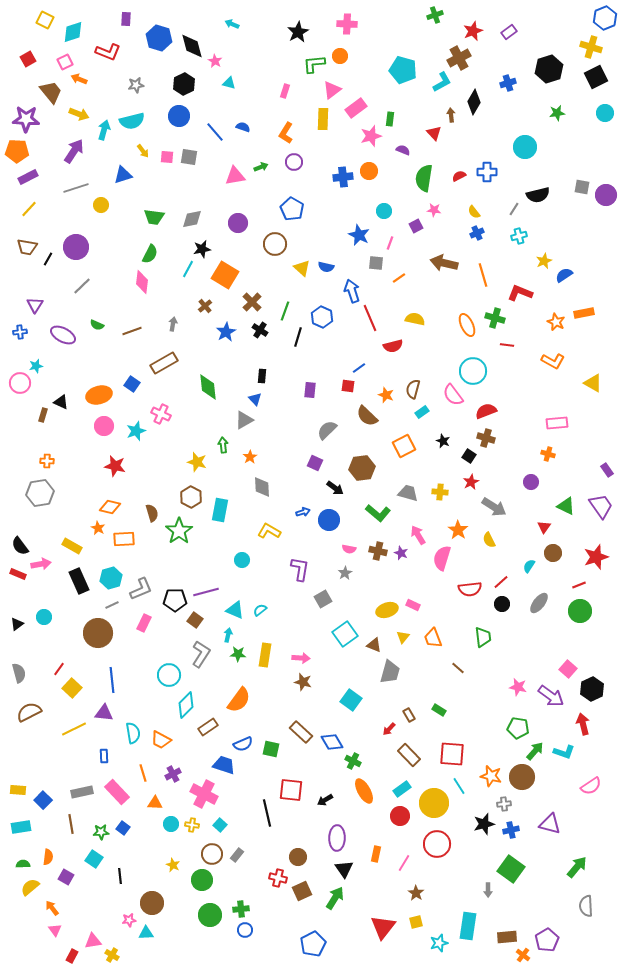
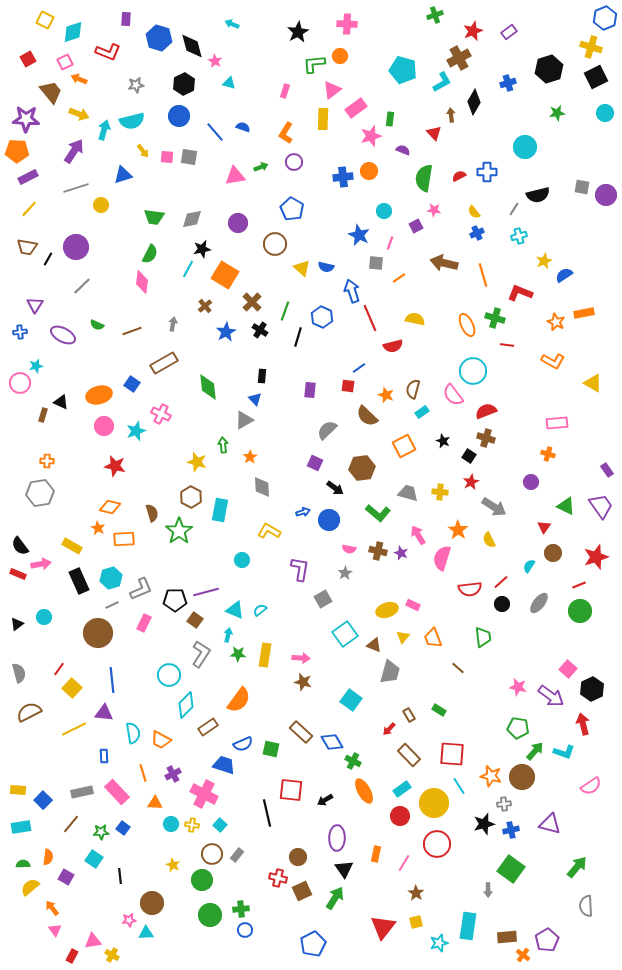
brown line at (71, 824): rotated 48 degrees clockwise
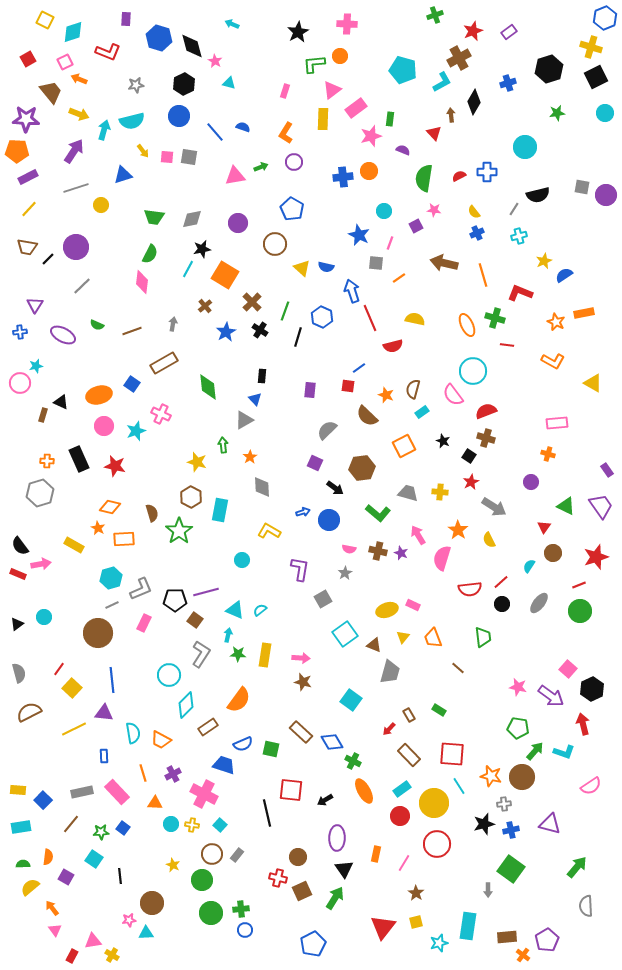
black line at (48, 259): rotated 16 degrees clockwise
gray hexagon at (40, 493): rotated 8 degrees counterclockwise
yellow rectangle at (72, 546): moved 2 px right, 1 px up
black rectangle at (79, 581): moved 122 px up
green circle at (210, 915): moved 1 px right, 2 px up
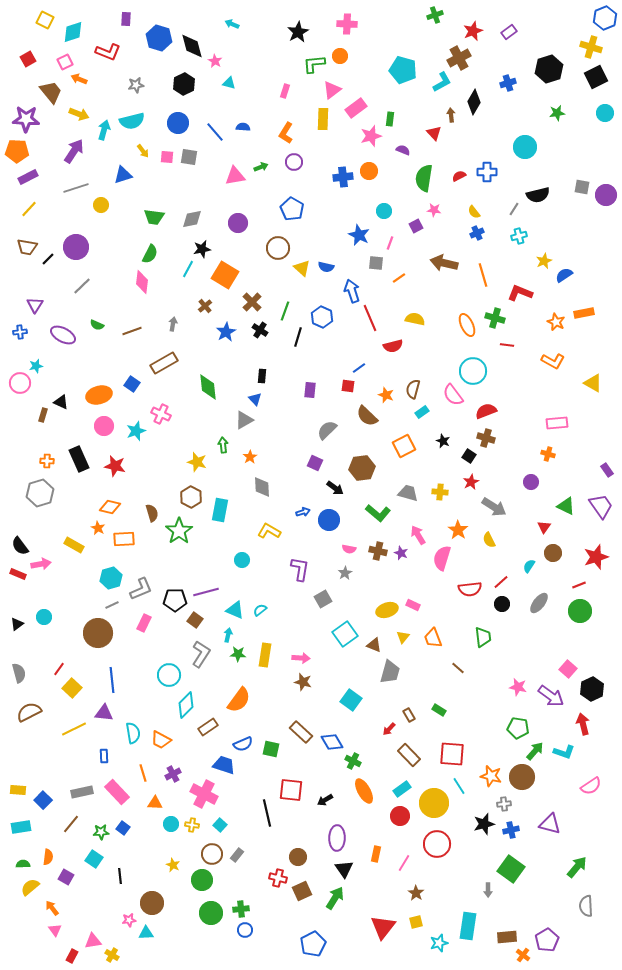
blue circle at (179, 116): moved 1 px left, 7 px down
blue semicircle at (243, 127): rotated 16 degrees counterclockwise
brown circle at (275, 244): moved 3 px right, 4 px down
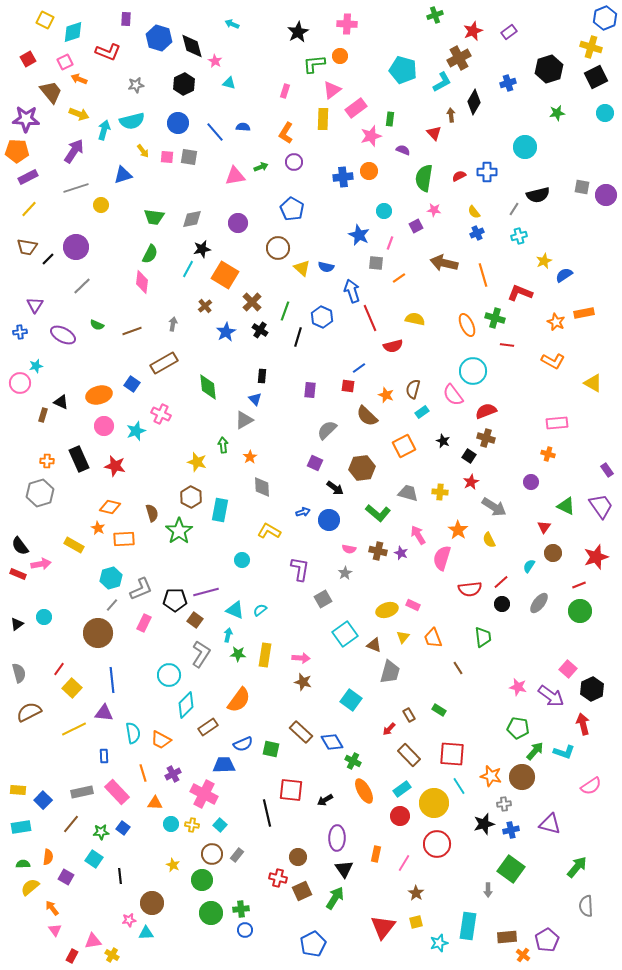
gray line at (112, 605): rotated 24 degrees counterclockwise
brown line at (458, 668): rotated 16 degrees clockwise
blue trapezoid at (224, 765): rotated 20 degrees counterclockwise
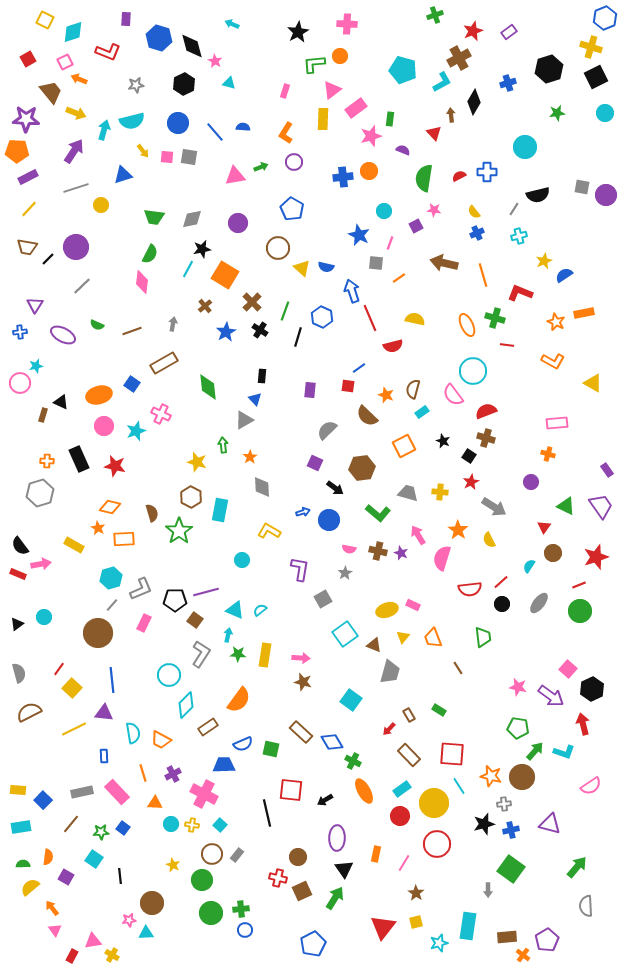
yellow arrow at (79, 114): moved 3 px left, 1 px up
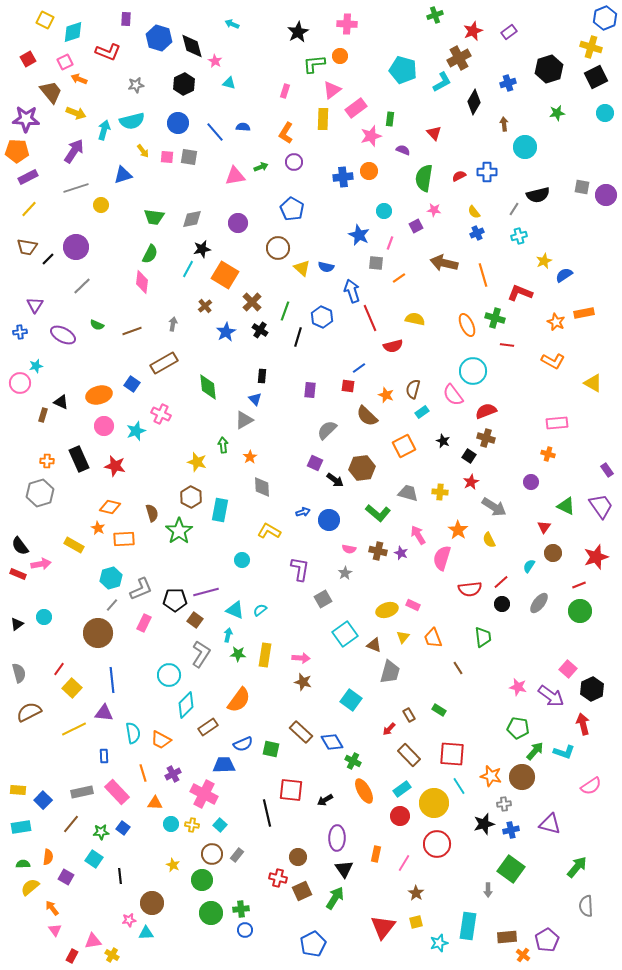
brown arrow at (451, 115): moved 53 px right, 9 px down
black arrow at (335, 488): moved 8 px up
